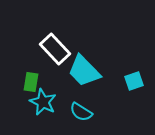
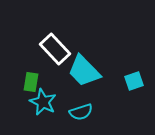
cyan semicircle: rotated 50 degrees counterclockwise
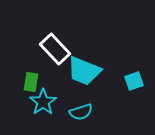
cyan trapezoid: rotated 24 degrees counterclockwise
cyan star: rotated 12 degrees clockwise
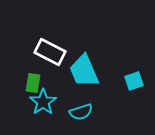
white rectangle: moved 5 px left, 3 px down; rotated 20 degrees counterclockwise
cyan trapezoid: rotated 45 degrees clockwise
green rectangle: moved 2 px right, 1 px down
